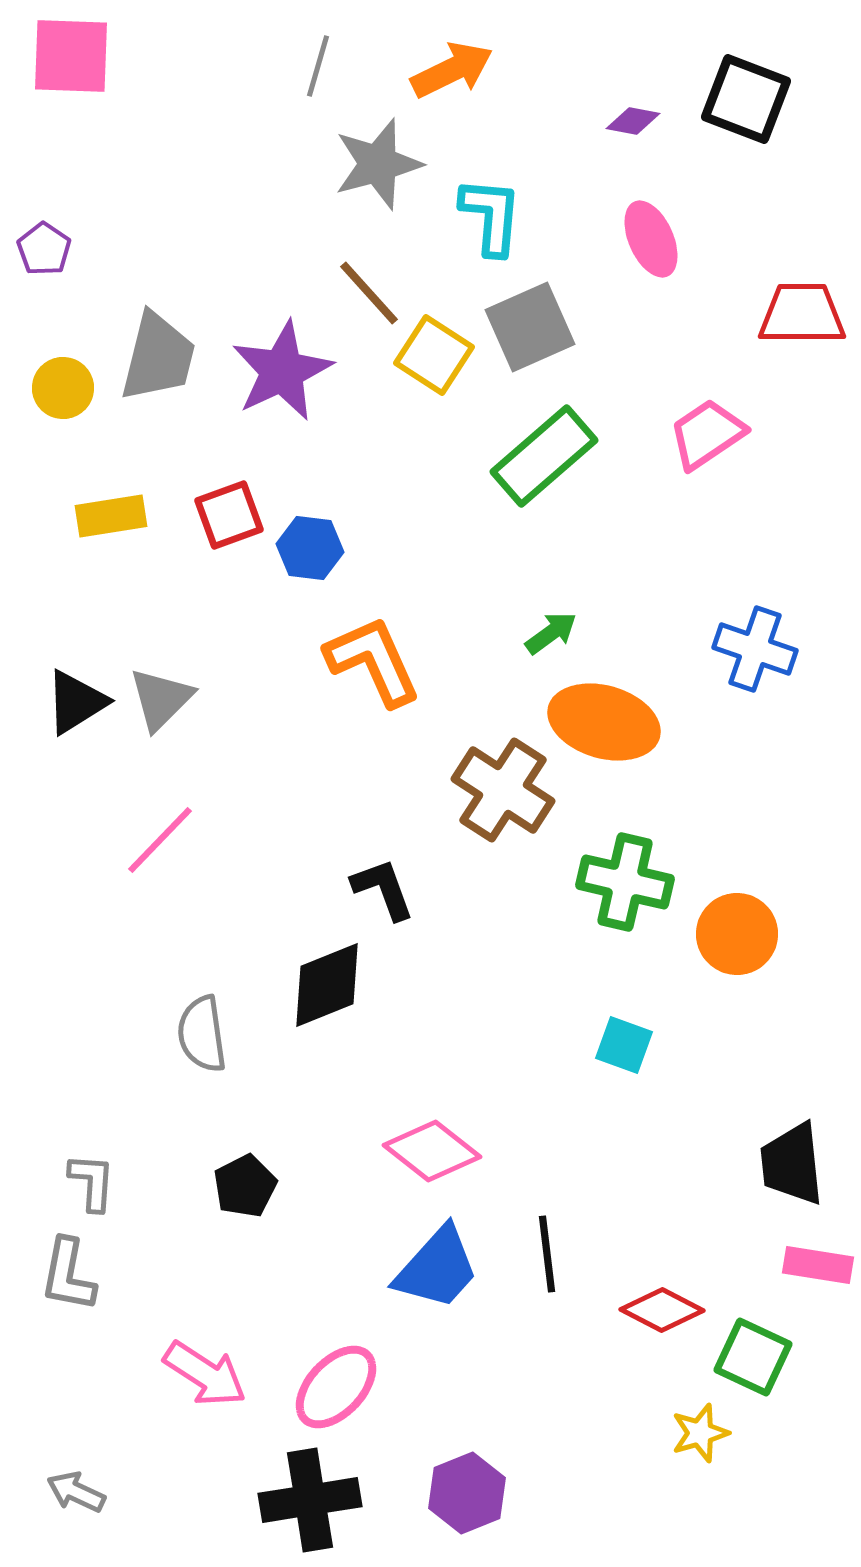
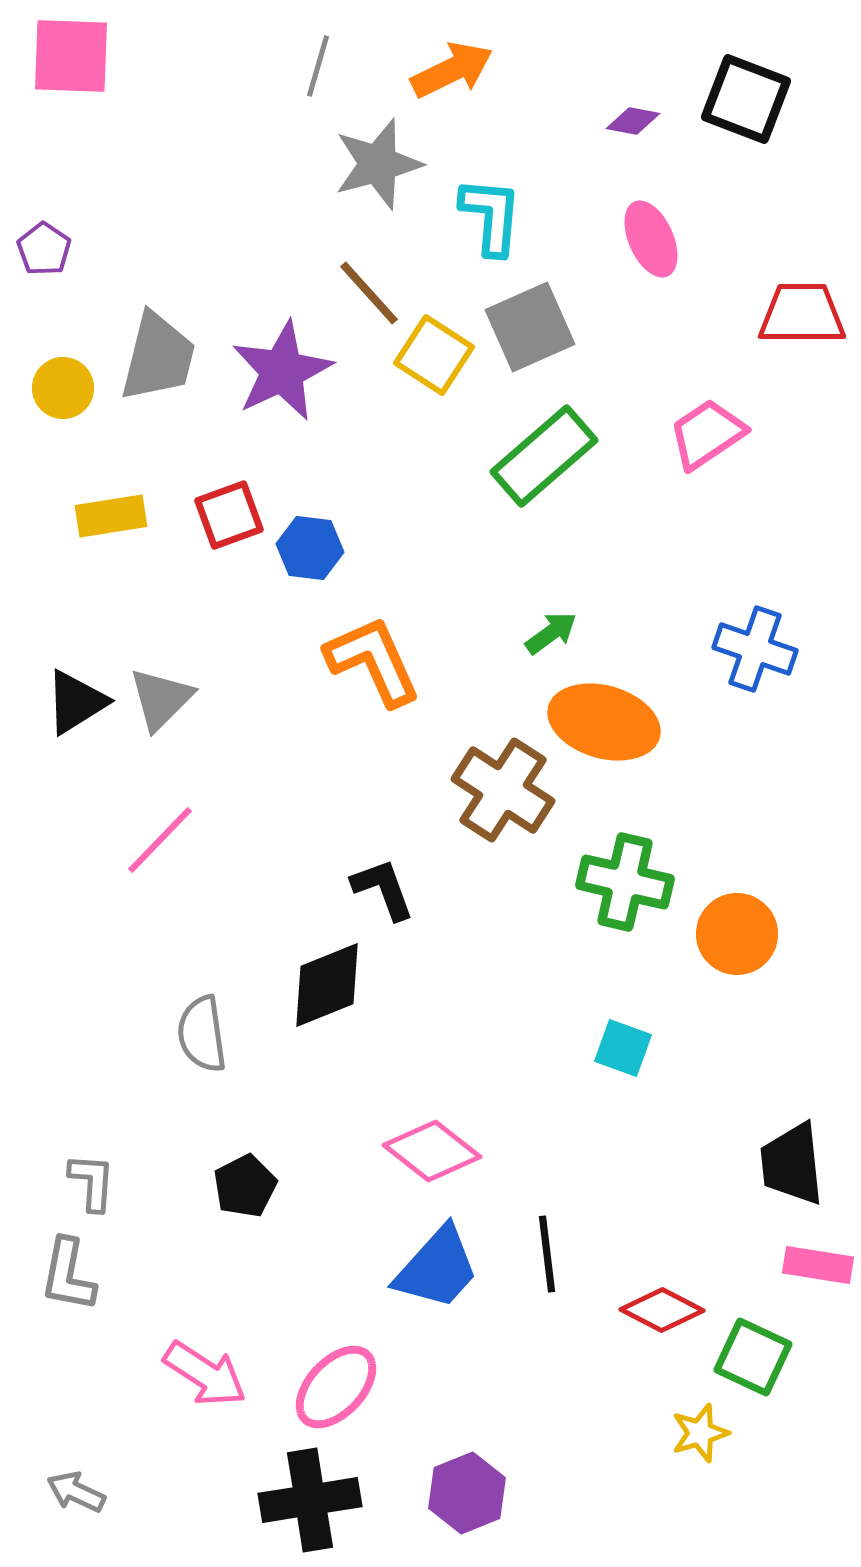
cyan square at (624, 1045): moved 1 px left, 3 px down
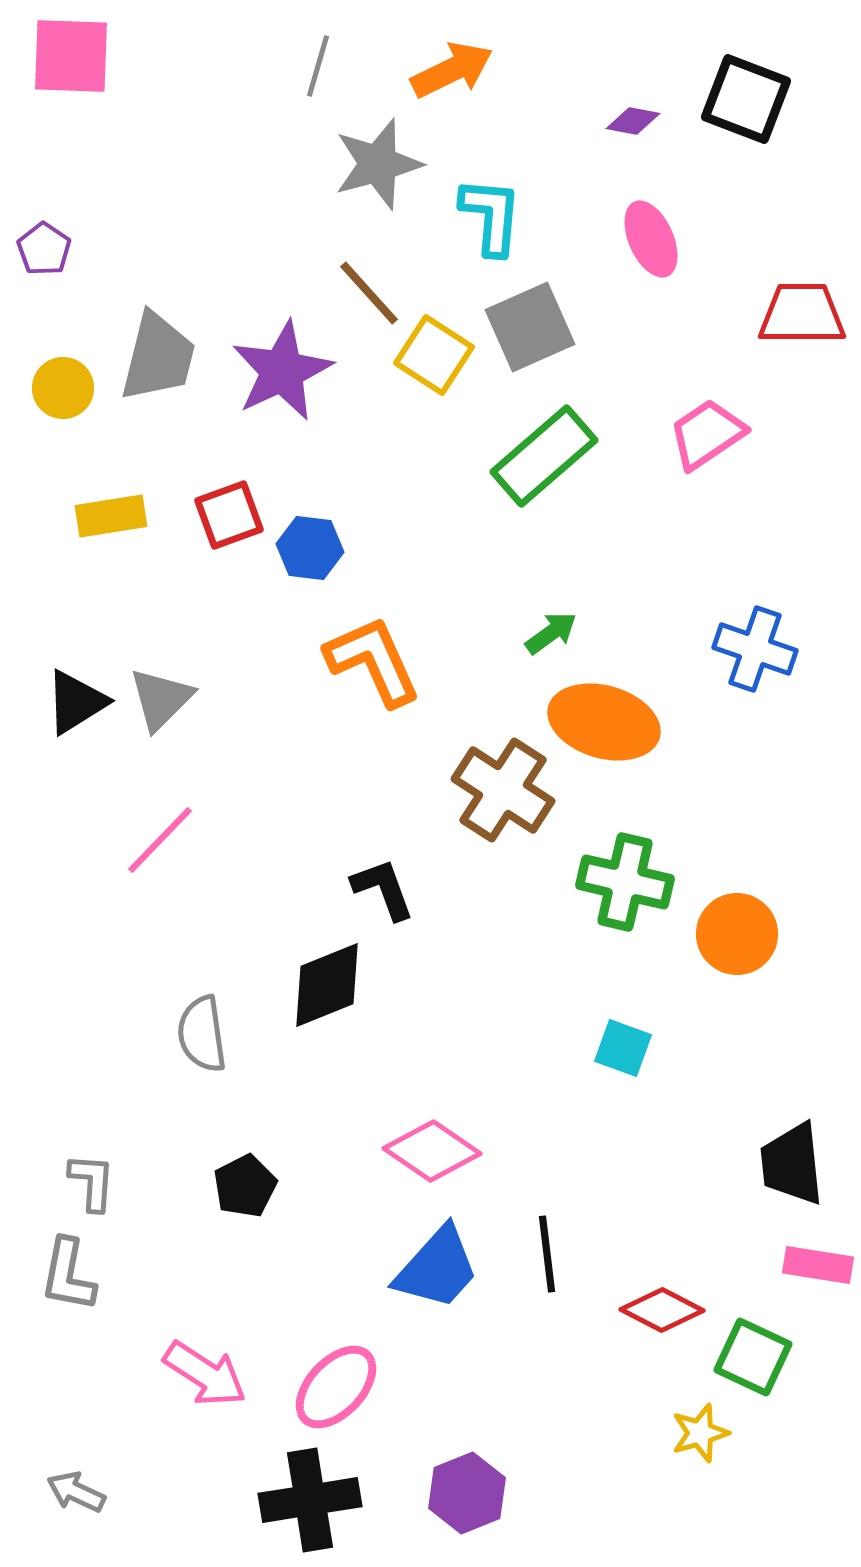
pink diamond at (432, 1151): rotated 4 degrees counterclockwise
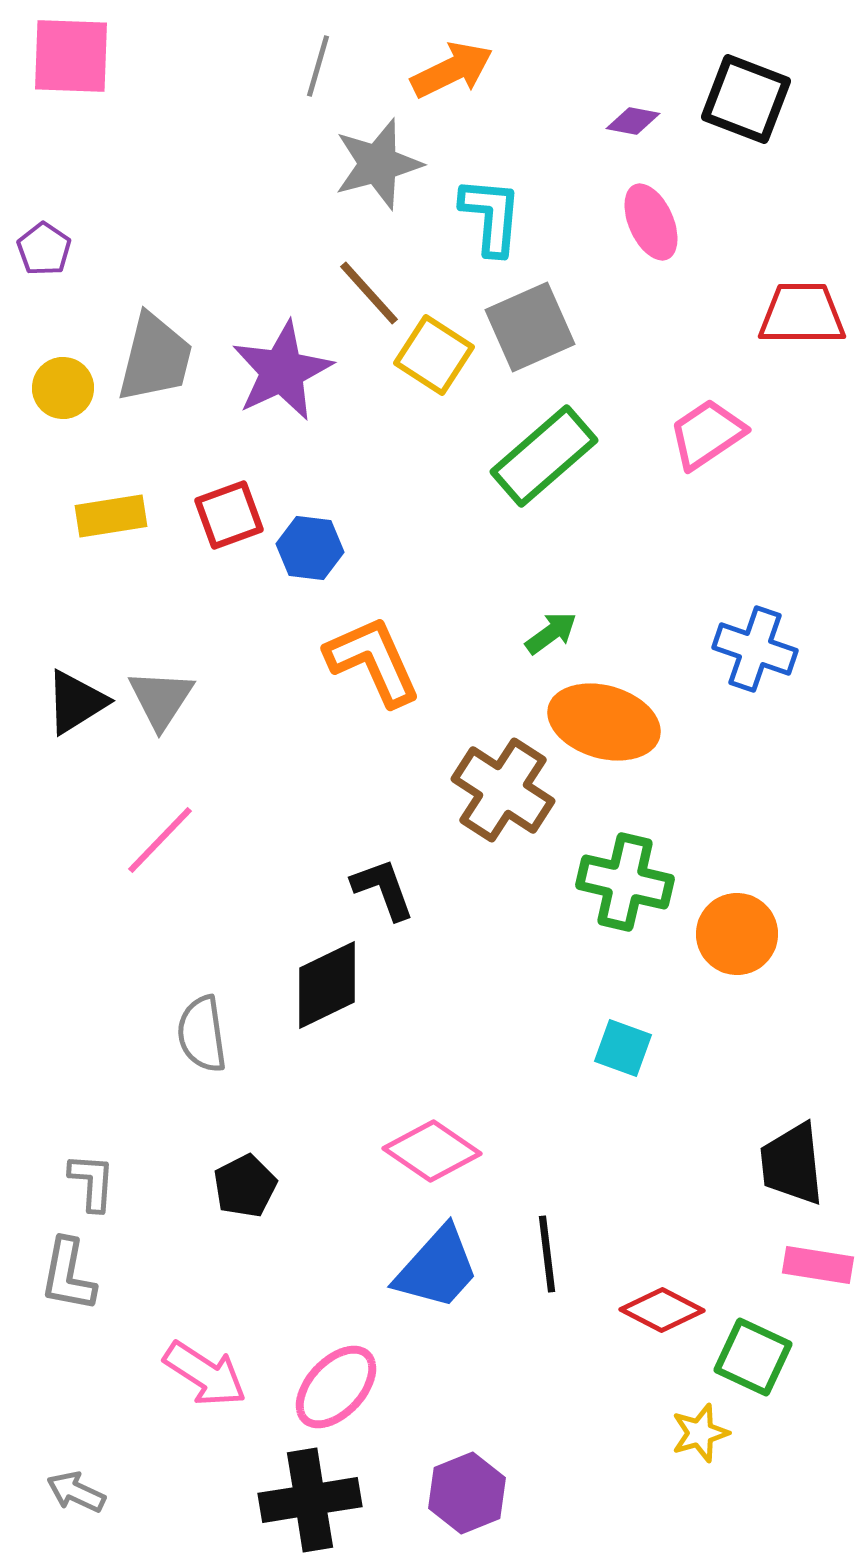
pink ellipse at (651, 239): moved 17 px up
gray trapezoid at (158, 357): moved 3 px left, 1 px down
gray triangle at (161, 699): rotated 12 degrees counterclockwise
black diamond at (327, 985): rotated 4 degrees counterclockwise
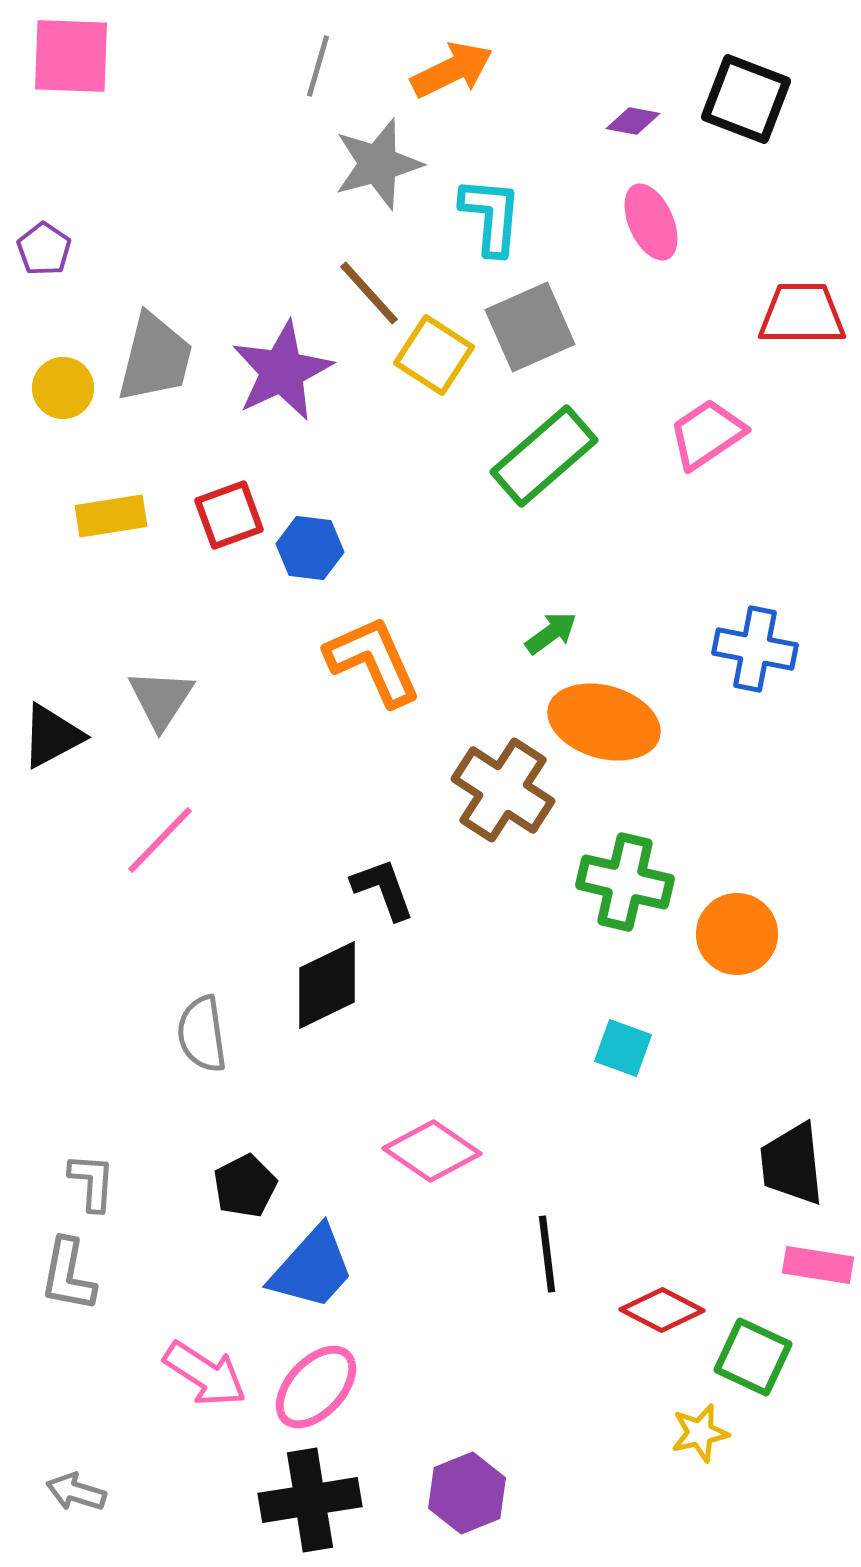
blue cross at (755, 649): rotated 8 degrees counterclockwise
black triangle at (76, 702): moved 24 px left, 34 px down; rotated 4 degrees clockwise
blue trapezoid at (437, 1268): moved 125 px left
pink ellipse at (336, 1387): moved 20 px left
yellow star at (700, 1433): rotated 4 degrees clockwise
gray arrow at (76, 1492): rotated 8 degrees counterclockwise
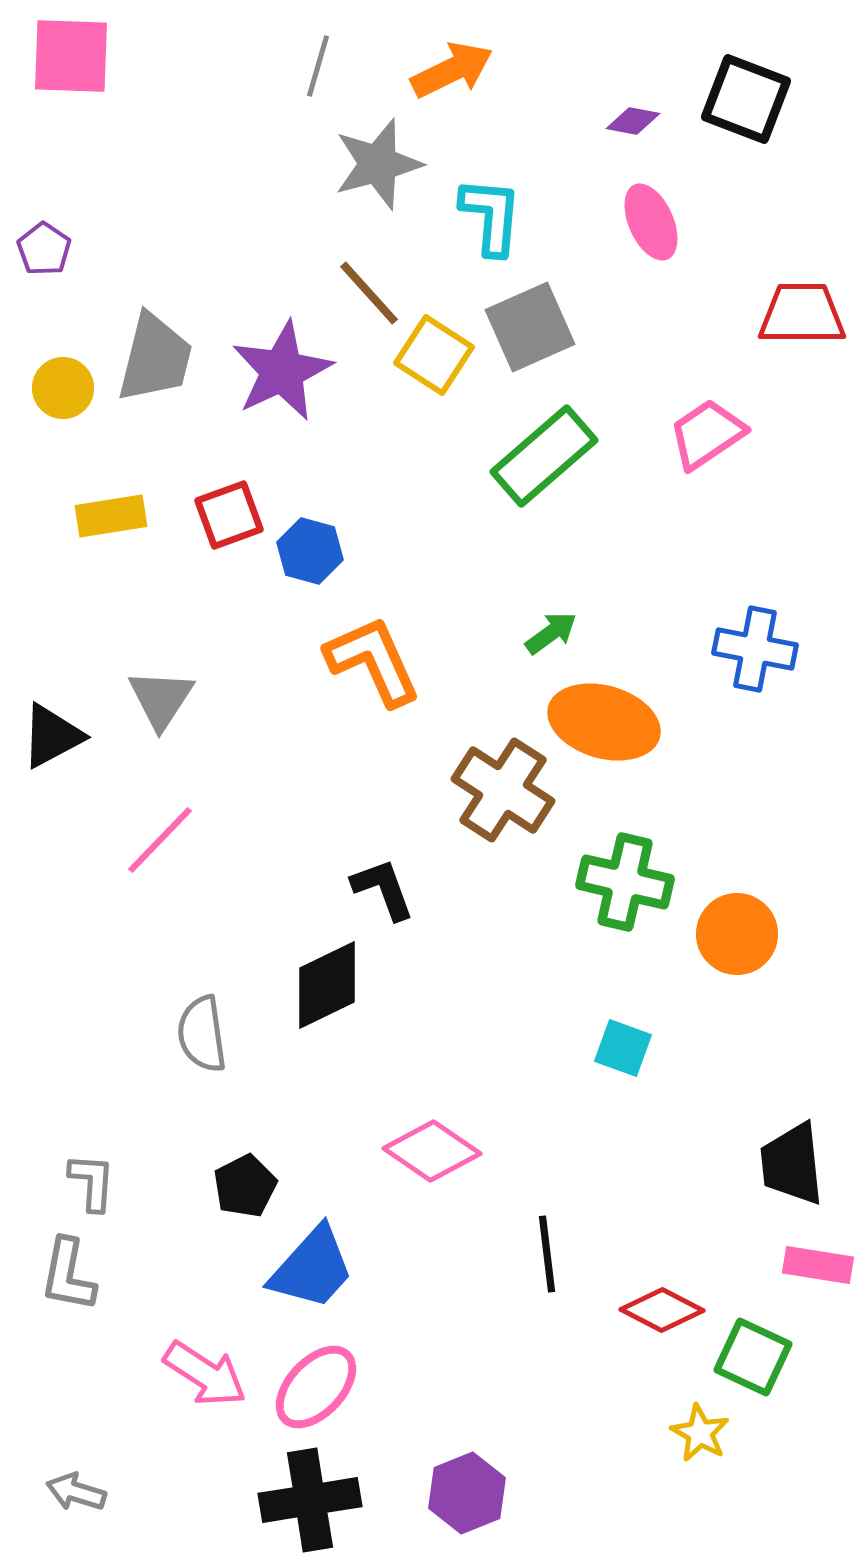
blue hexagon at (310, 548): moved 3 px down; rotated 8 degrees clockwise
yellow star at (700, 1433): rotated 30 degrees counterclockwise
